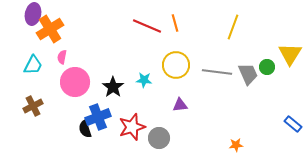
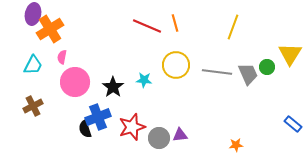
purple triangle: moved 30 px down
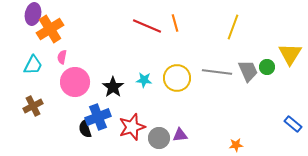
yellow circle: moved 1 px right, 13 px down
gray trapezoid: moved 3 px up
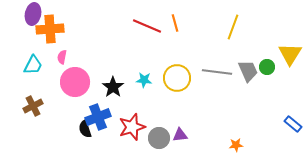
orange cross: rotated 28 degrees clockwise
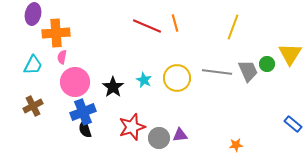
orange cross: moved 6 px right, 4 px down
green circle: moved 3 px up
cyan star: rotated 21 degrees clockwise
blue cross: moved 15 px left, 5 px up
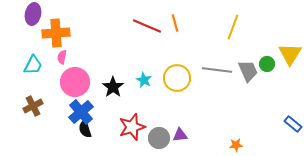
gray line: moved 2 px up
blue cross: moved 2 px left; rotated 20 degrees counterclockwise
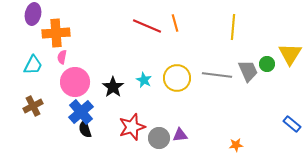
yellow line: rotated 15 degrees counterclockwise
gray line: moved 5 px down
blue rectangle: moved 1 px left
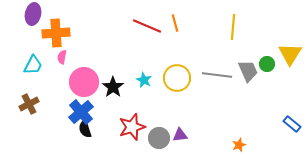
pink circle: moved 9 px right
brown cross: moved 4 px left, 2 px up
orange star: moved 3 px right; rotated 16 degrees counterclockwise
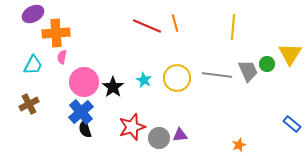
purple ellipse: rotated 50 degrees clockwise
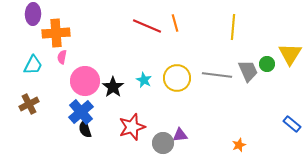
purple ellipse: rotated 60 degrees counterclockwise
pink circle: moved 1 px right, 1 px up
gray circle: moved 4 px right, 5 px down
